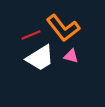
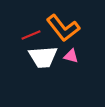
white trapezoid: moved 3 px right, 1 px up; rotated 28 degrees clockwise
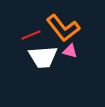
pink triangle: moved 1 px left, 5 px up
